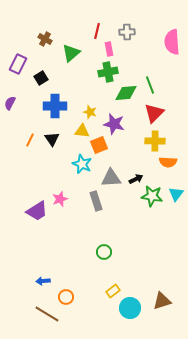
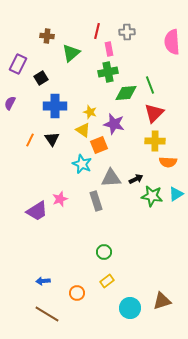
brown cross: moved 2 px right, 3 px up; rotated 24 degrees counterclockwise
yellow triangle: moved 1 px right, 1 px up; rotated 28 degrees clockwise
cyan triangle: rotated 21 degrees clockwise
yellow rectangle: moved 6 px left, 10 px up
orange circle: moved 11 px right, 4 px up
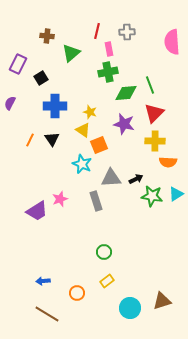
purple star: moved 10 px right
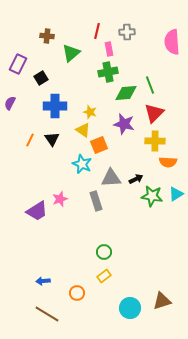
yellow rectangle: moved 3 px left, 5 px up
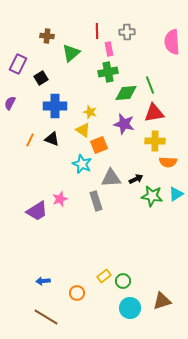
red line: rotated 14 degrees counterclockwise
red triangle: rotated 35 degrees clockwise
black triangle: rotated 35 degrees counterclockwise
green circle: moved 19 px right, 29 px down
brown line: moved 1 px left, 3 px down
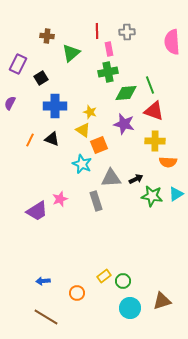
red triangle: moved 2 px up; rotated 30 degrees clockwise
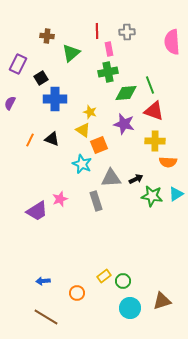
blue cross: moved 7 px up
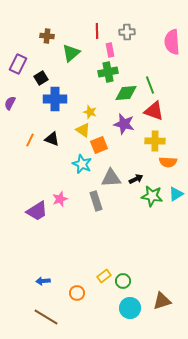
pink rectangle: moved 1 px right, 1 px down
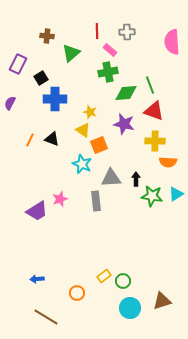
pink rectangle: rotated 40 degrees counterclockwise
black arrow: rotated 64 degrees counterclockwise
gray rectangle: rotated 12 degrees clockwise
blue arrow: moved 6 px left, 2 px up
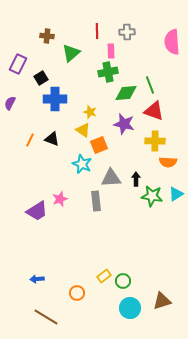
pink rectangle: moved 1 px right, 1 px down; rotated 48 degrees clockwise
